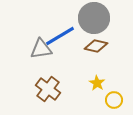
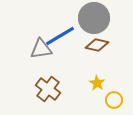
brown diamond: moved 1 px right, 1 px up
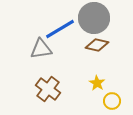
blue line: moved 7 px up
yellow circle: moved 2 px left, 1 px down
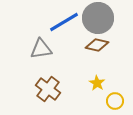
gray circle: moved 4 px right
blue line: moved 4 px right, 7 px up
yellow circle: moved 3 px right
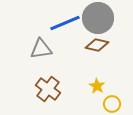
blue line: moved 1 px right, 1 px down; rotated 8 degrees clockwise
yellow star: moved 3 px down
yellow circle: moved 3 px left, 3 px down
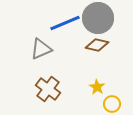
gray triangle: rotated 15 degrees counterclockwise
yellow star: moved 1 px down
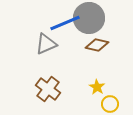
gray circle: moved 9 px left
gray triangle: moved 5 px right, 5 px up
yellow circle: moved 2 px left
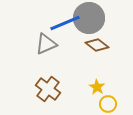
brown diamond: rotated 25 degrees clockwise
yellow circle: moved 2 px left
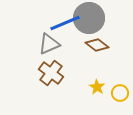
gray triangle: moved 3 px right
brown cross: moved 3 px right, 16 px up
yellow circle: moved 12 px right, 11 px up
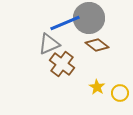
brown cross: moved 11 px right, 9 px up
